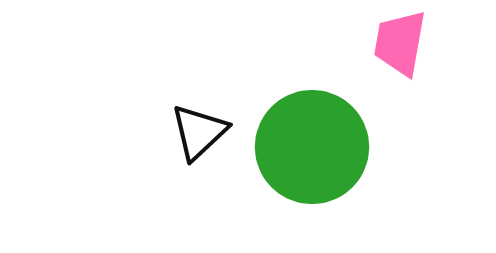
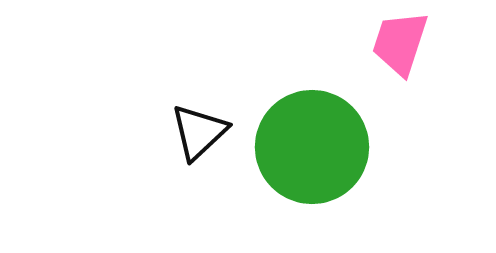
pink trapezoid: rotated 8 degrees clockwise
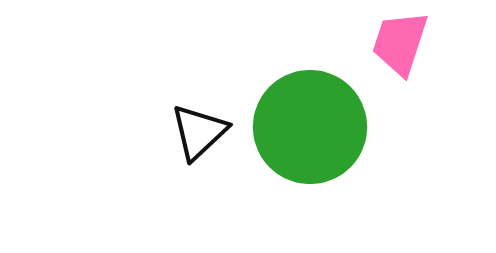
green circle: moved 2 px left, 20 px up
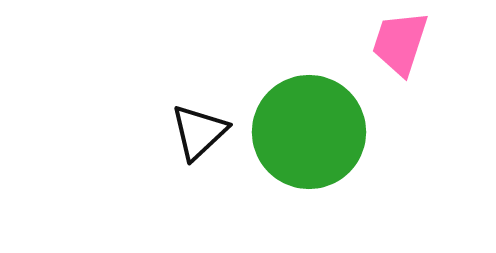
green circle: moved 1 px left, 5 px down
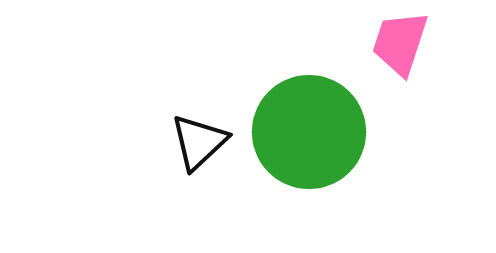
black triangle: moved 10 px down
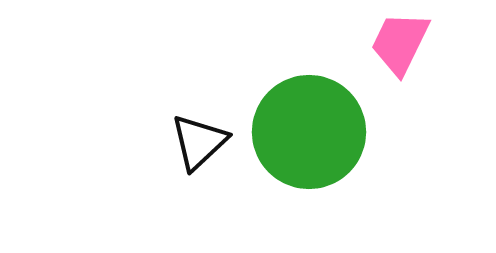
pink trapezoid: rotated 8 degrees clockwise
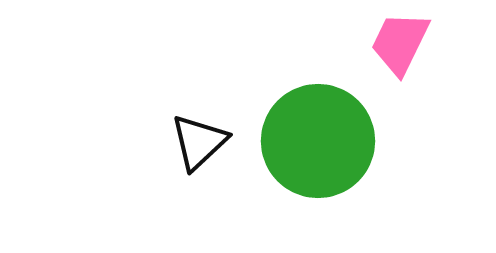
green circle: moved 9 px right, 9 px down
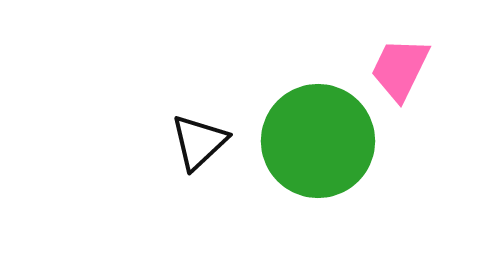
pink trapezoid: moved 26 px down
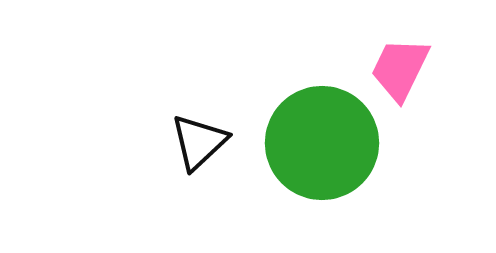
green circle: moved 4 px right, 2 px down
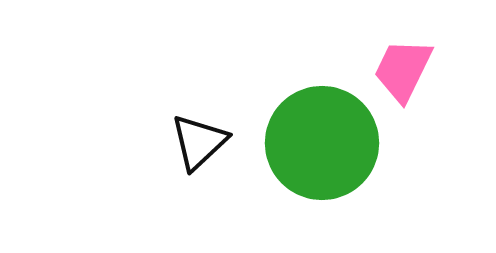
pink trapezoid: moved 3 px right, 1 px down
